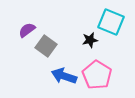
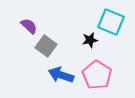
purple semicircle: moved 2 px right, 4 px up; rotated 78 degrees clockwise
blue arrow: moved 3 px left, 1 px up
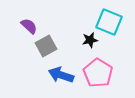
cyan square: moved 2 px left
gray square: rotated 25 degrees clockwise
pink pentagon: moved 1 px right, 2 px up
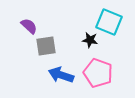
black star: rotated 21 degrees clockwise
gray square: rotated 20 degrees clockwise
pink pentagon: rotated 12 degrees counterclockwise
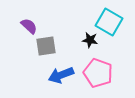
cyan square: rotated 8 degrees clockwise
blue arrow: rotated 40 degrees counterclockwise
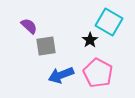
black star: rotated 28 degrees clockwise
pink pentagon: rotated 8 degrees clockwise
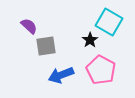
pink pentagon: moved 3 px right, 3 px up
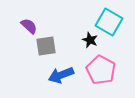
black star: rotated 14 degrees counterclockwise
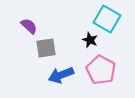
cyan square: moved 2 px left, 3 px up
gray square: moved 2 px down
